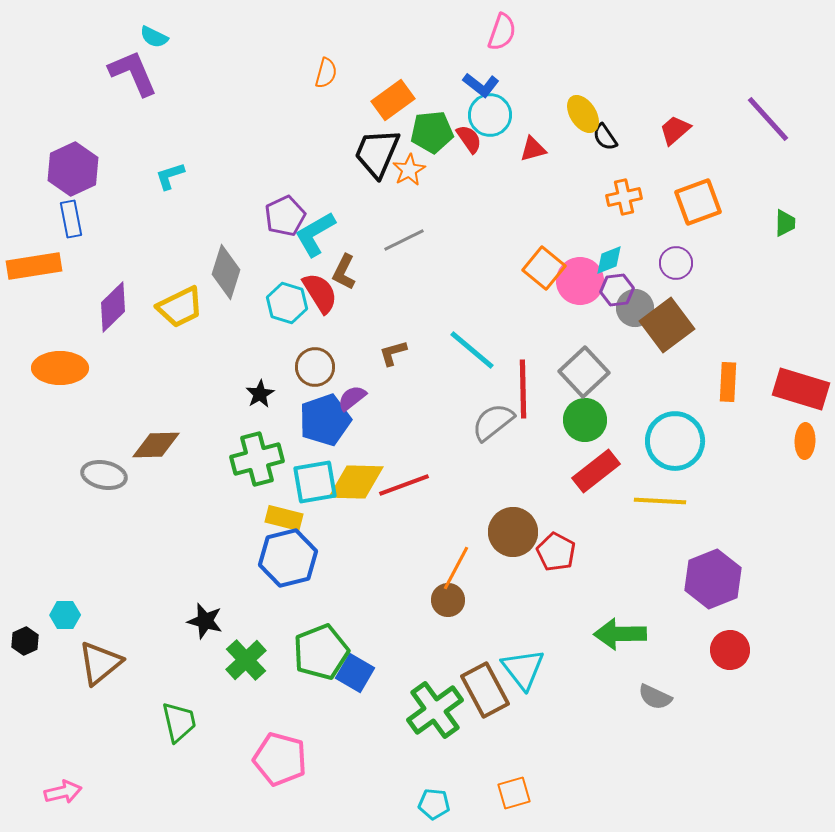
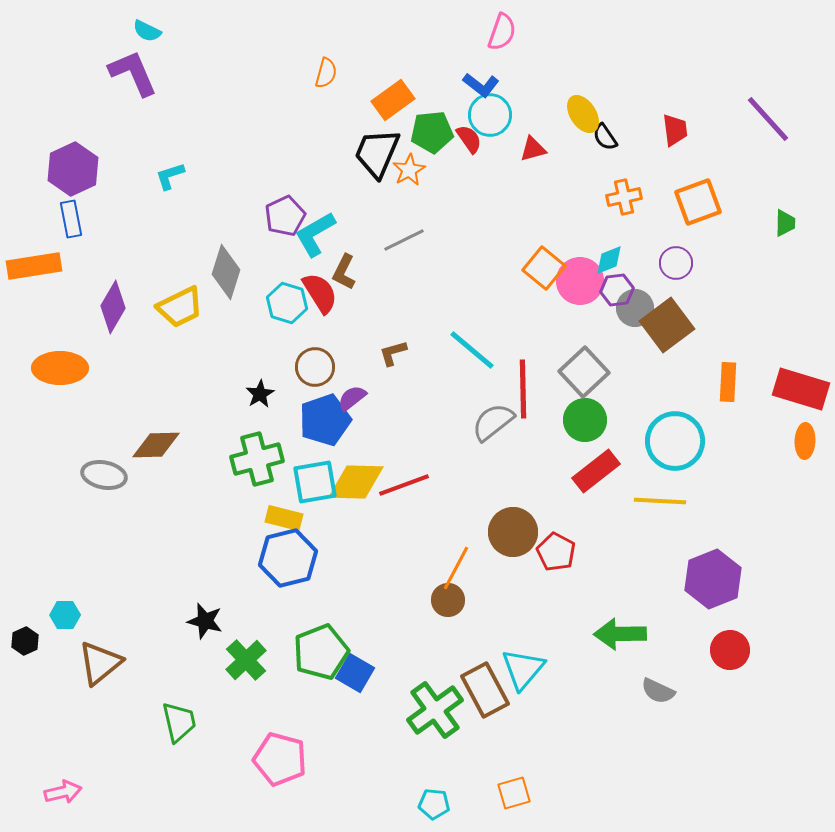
cyan semicircle at (154, 37): moved 7 px left, 6 px up
red trapezoid at (675, 130): rotated 124 degrees clockwise
purple diamond at (113, 307): rotated 15 degrees counterclockwise
cyan triangle at (523, 669): rotated 18 degrees clockwise
gray semicircle at (655, 697): moved 3 px right, 6 px up
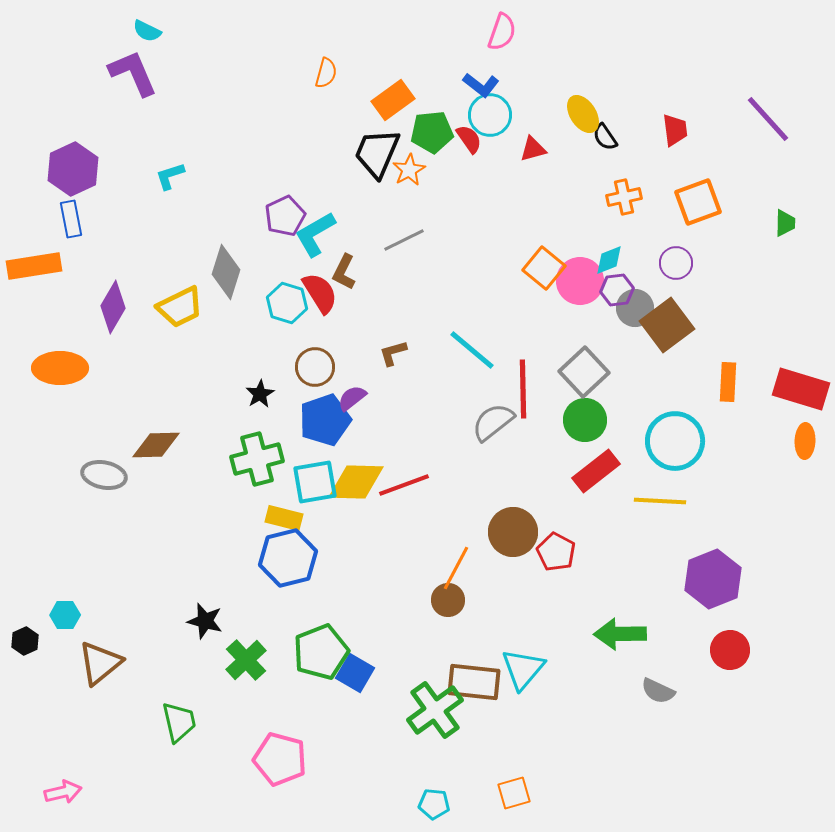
brown rectangle at (485, 690): moved 11 px left, 8 px up; rotated 56 degrees counterclockwise
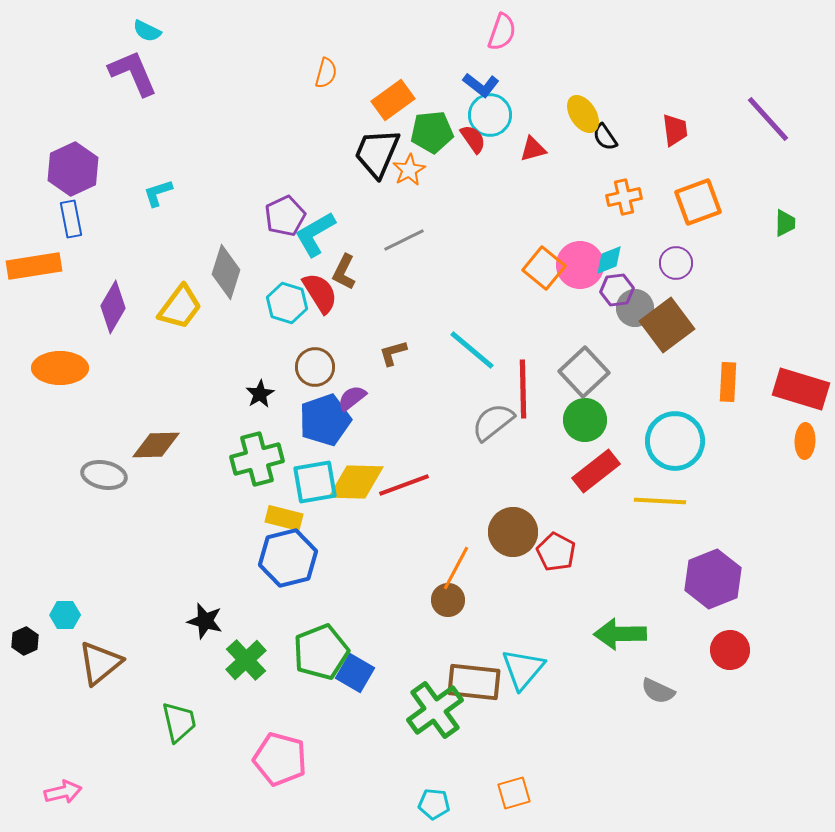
red semicircle at (469, 139): moved 4 px right
cyan L-shape at (170, 176): moved 12 px left, 17 px down
pink circle at (580, 281): moved 16 px up
yellow trapezoid at (180, 307): rotated 27 degrees counterclockwise
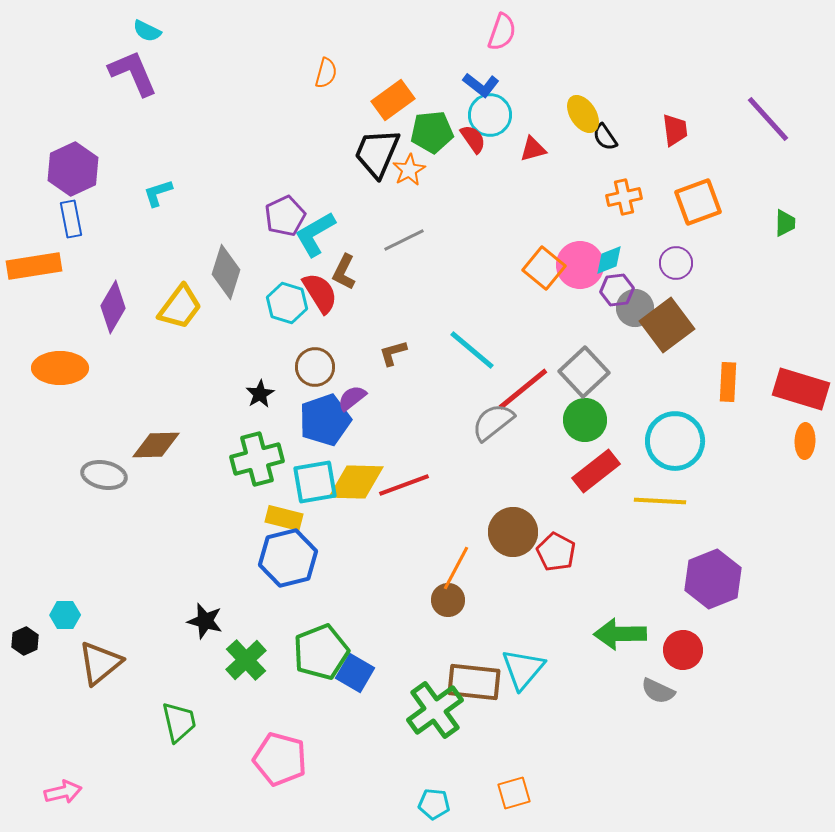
red line at (523, 389): rotated 52 degrees clockwise
red circle at (730, 650): moved 47 px left
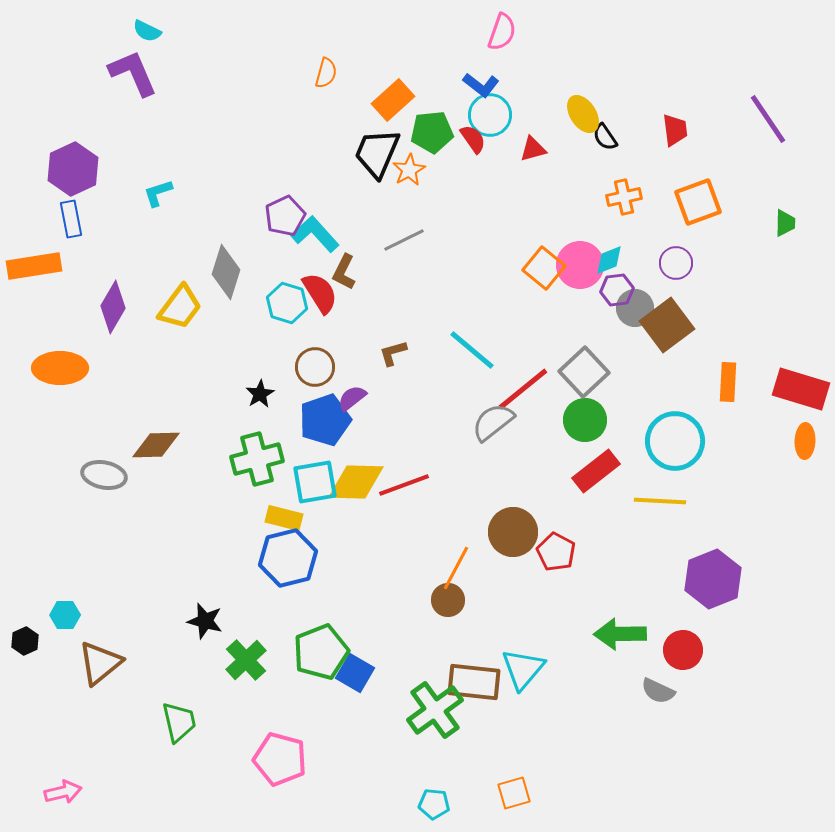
orange rectangle at (393, 100): rotated 6 degrees counterclockwise
purple line at (768, 119): rotated 8 degrees clockwise
cyan L-shape at (315, 234): rotated 78 degrees clockwise
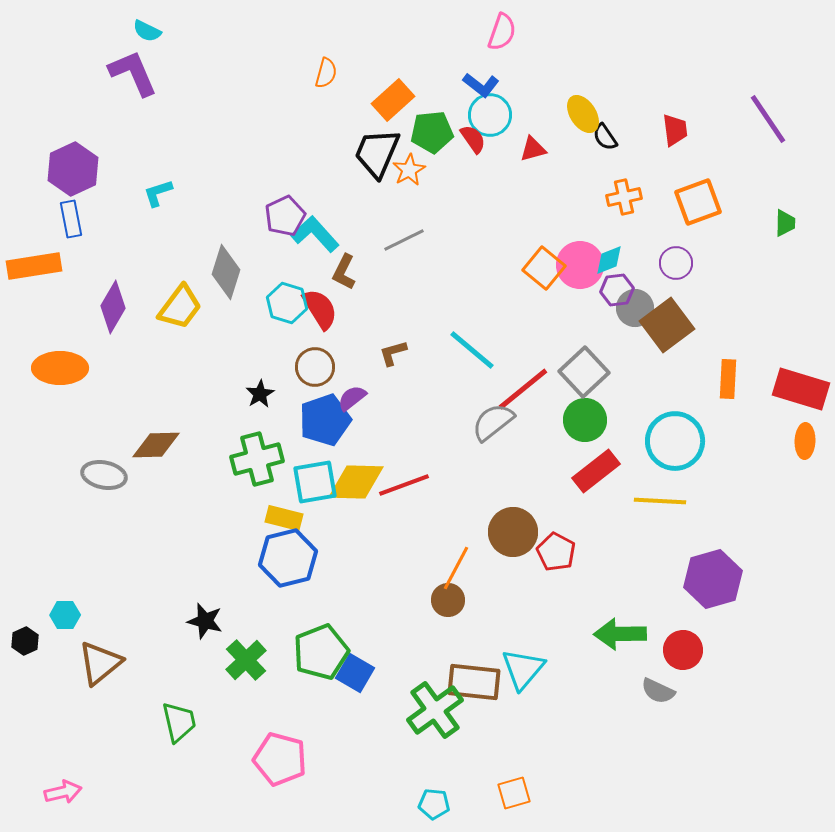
red semicircle at (320, 293): moved 16 px down
orange rectangle at (728, 382): moved 3 px up
purple hexagon at (713, 579): rotated 6 degrees clockwise
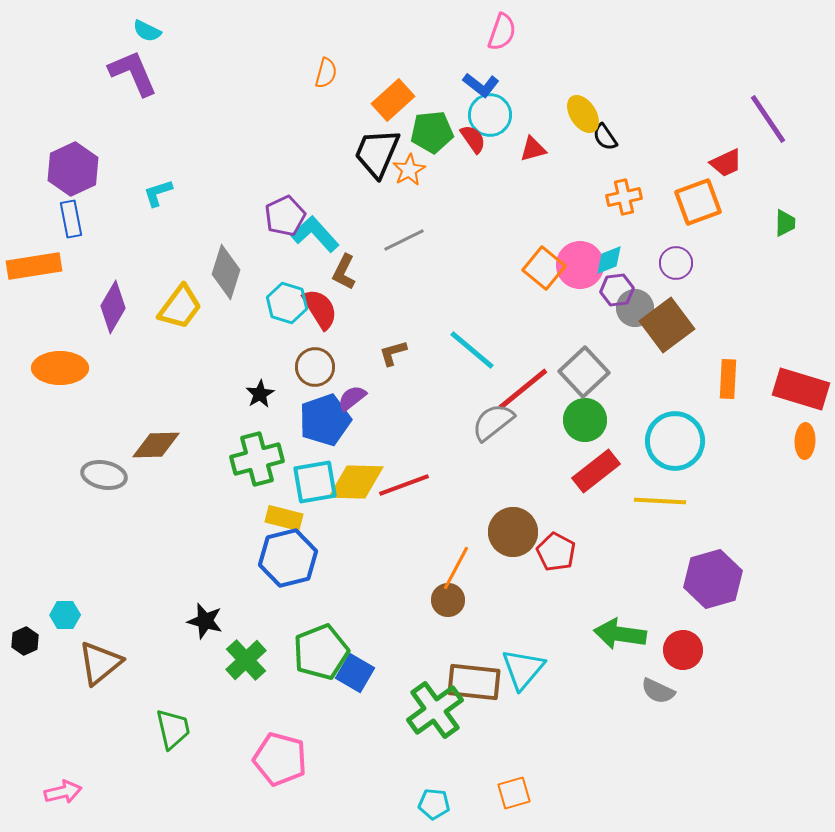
red trapezoid at (675, 130): moved 51 px right, 33 px down; rotated 72 degrees clockwise
green arrow at (620, 634): rotated 9 degrees clockwise
green trapezoid at (179, 722): moved 6 px left, 7 px down
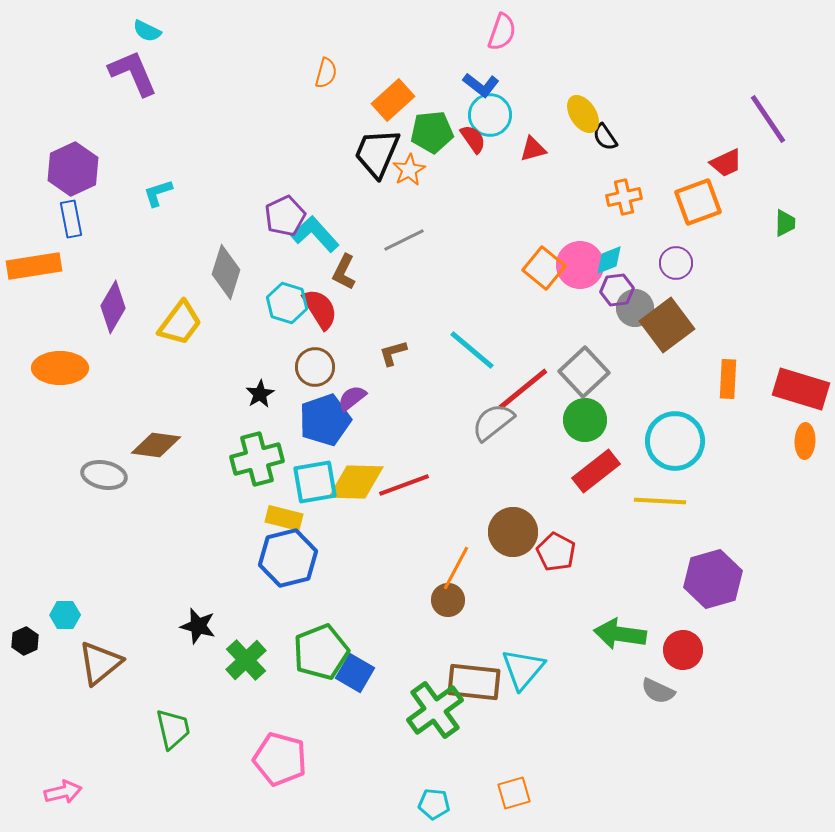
yellow trapezoid at (180, 307): moved 16 px down
brown diamond at (156, 445): rotated 9 degrees clockwise
black star at (205, 621): moved 7 px left, 5 px down
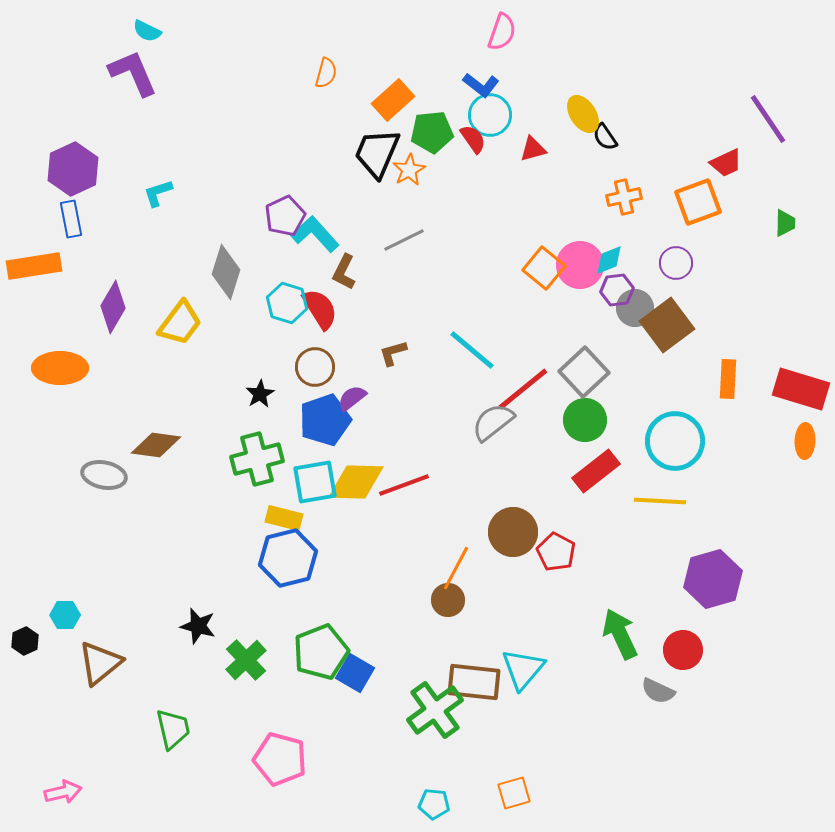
green arrow at (620, 634): rotated 57 degrees clockwise
